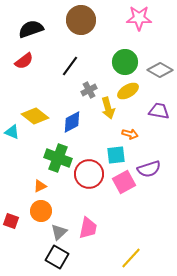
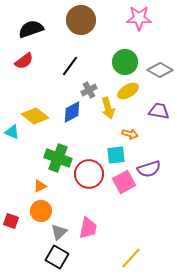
blue diamond: moved 10 px up
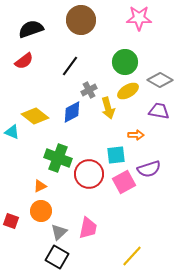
gray diamond: moved 10 px down
orange arrow: moved 6 px right, 1 px down; rotated 14 degrees counterclockwise
yellow line: moved 1 px right, 2 px up
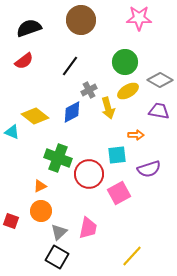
black semicircle: moved 2 px left, 1 px up
cyan square: moved 1 px right
pink square: moved 5 px left, 11 px down
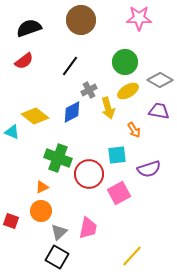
orange arrow: moved 2 px left, 5 px up; rotated 56 degrees clockwise
orange triangle: moved 2 px right, 1 px down
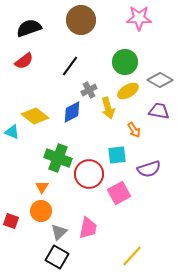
orange triangle: rotated 32 degrees counterclockwise
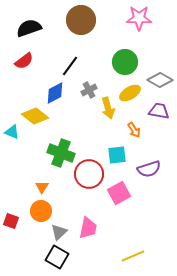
yellow ellipse: moved 2 px right, 2 px down
blue diamond: moved 17 px left, 19 px up
green cross: moved 3 px right, 5 px up
yellow line: moved 1 px right; rotated 25 degrees clockwise
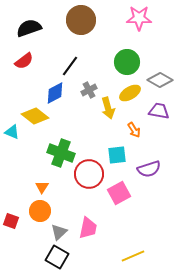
green circle: moved 2 px right
orange circle: moved 1 px left
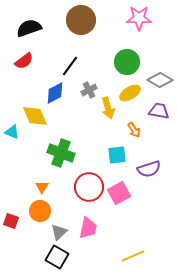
yellow diamond: rotated 28 degrees clockwise
red circle: moved 13 px down
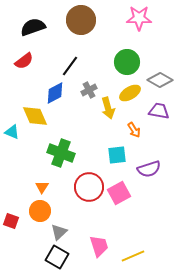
black semicircle: moved 4 px right, 1 px up
pink trapezoid: moved 11 px right, 18 px down; rotated 30 degrees counterclockwise
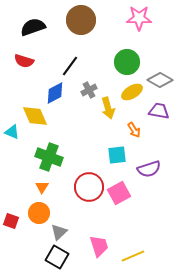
red semicircle: rotated 54 degrees clockwise
yellow ellipse: moved 2 px right, 1 px up
green cross: moved 12 px left, 4 px down
orange circle: moved 1 px left, 2 px down
